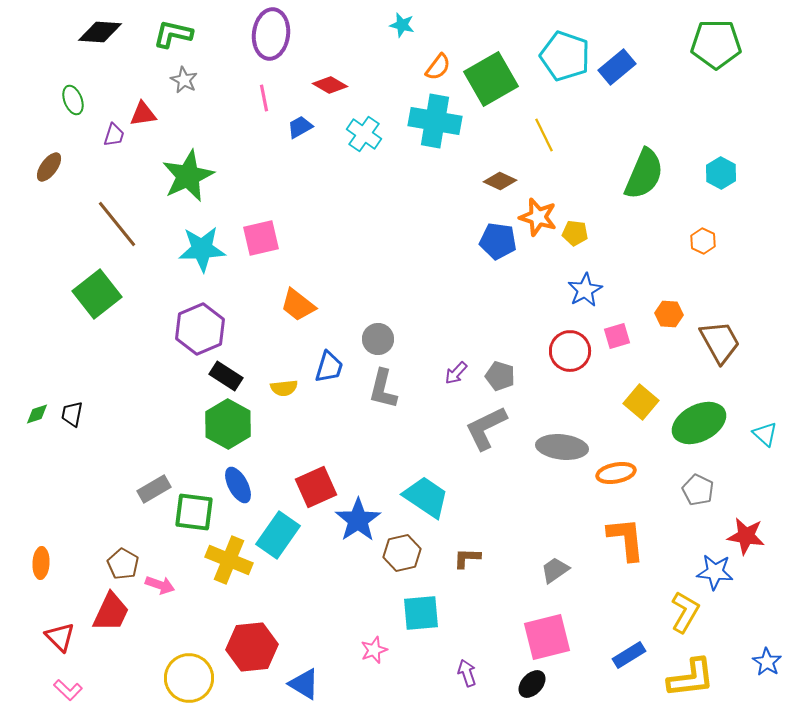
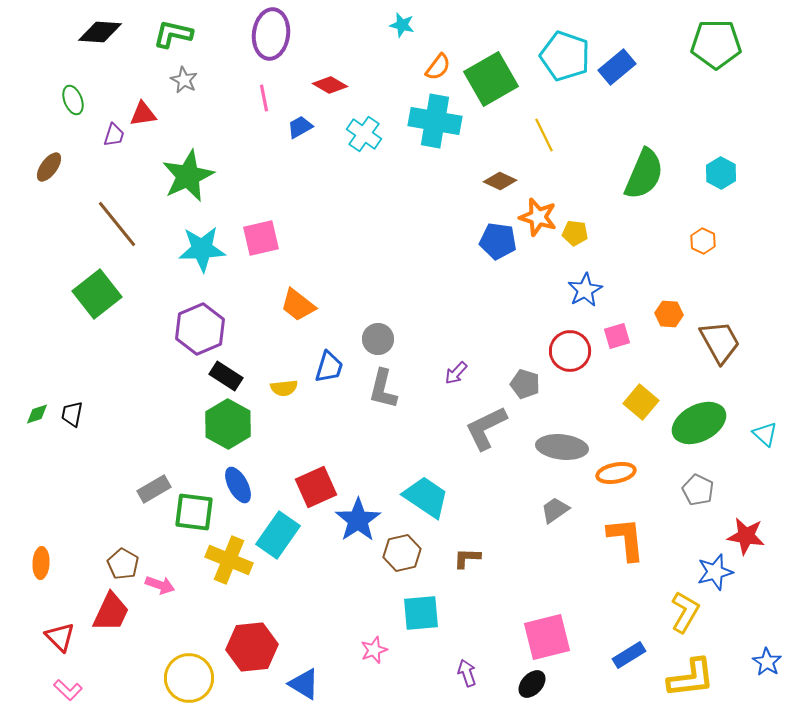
gray pentagon at (500, 376): moved 25 px right, 8 px down
gray trapezoid at (555, 570): moved 60 px up
blue star at (715, 572): rotated 21 degrees counterclockwise
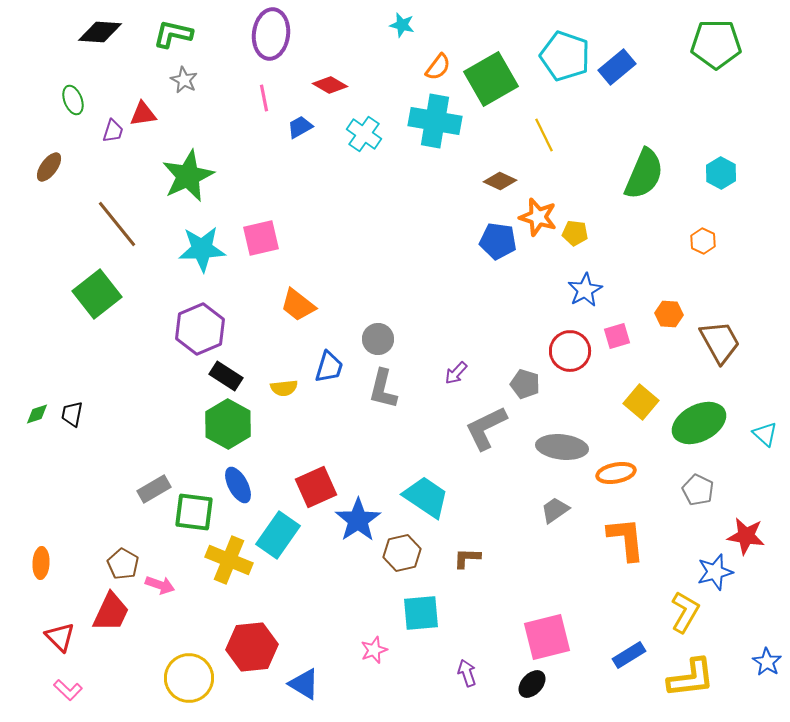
purple trapezoid at (114, 135): moved 1 px left, 4 px up
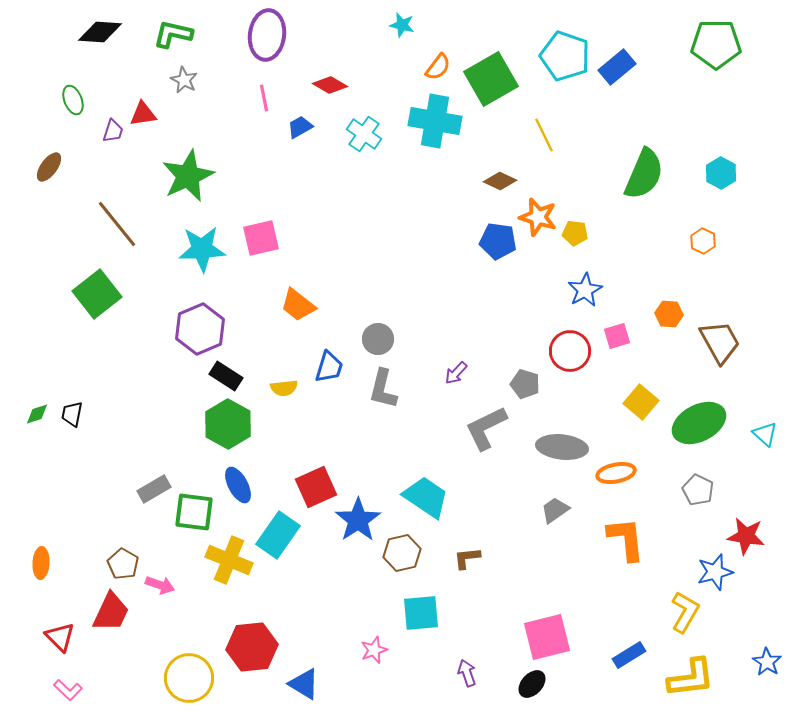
purple ellipse at (271, 34): moved 4 px left, 1 px down
brown L-shape at (467, 558): rotated 8 degrees counterclockwise
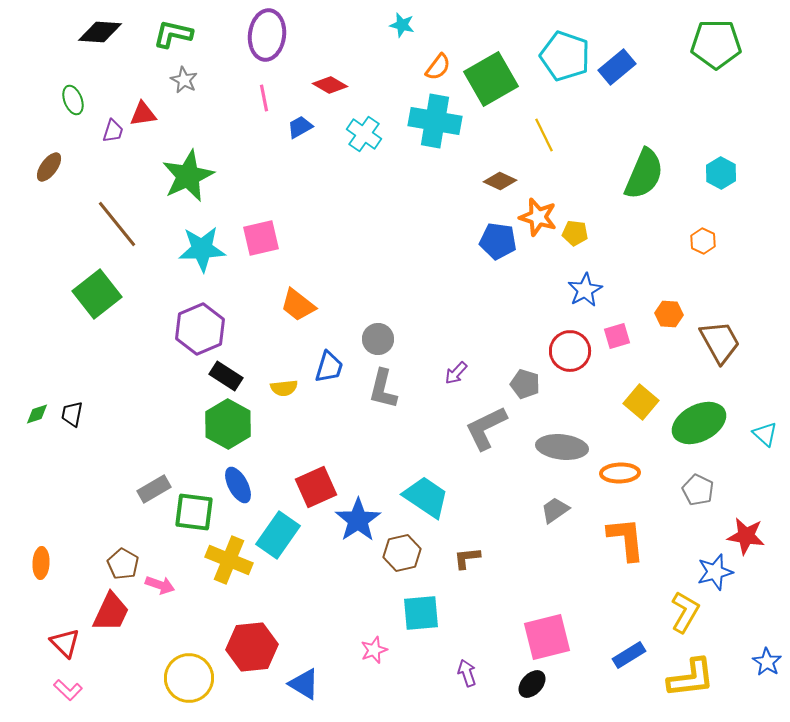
orange ellipse at (616, 473): moved 4 px right; rotated 9 degrees clockwise
red triangle at (60, 637): moved 5 px right, 6 px down
